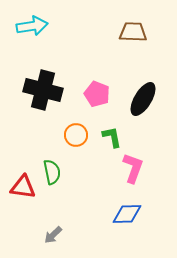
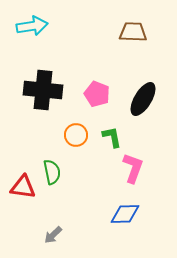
black cross: rotated 9 degrees counterclockwise
blue diamond: moved 2 px left
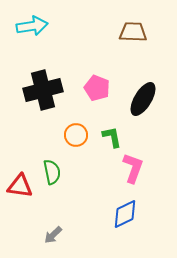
black cross: rotated 21 degrees counterclockwise
pink pentagon: moved 6 px up
red triangle: moved 3 px left, 1 px up
blue diamond: rotated 24 degrees counterclockwise
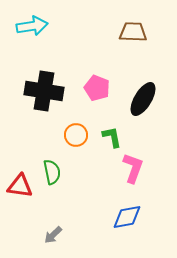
black cross: moved 1 px right, 1 px down; rotated 24 degrees clockwise
blue diamond: moved 2 px right, 3 px down; rotated 16 degrees clockwise
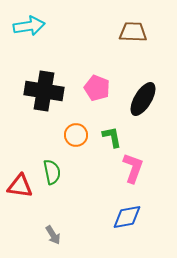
cyan arrow: moved 3 px left
gray arrow: rotated 78 degrees counterclockwise
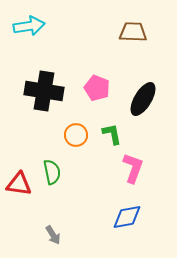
green L-shape: moved 3 px up
red triangle: moved 1 px left, 2 px up
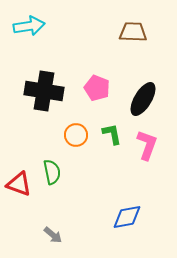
pink L-shape: moved 14 px right, 23 px up
red triangle: rotated 12 degrees clockwise
gray arrow: rotated 18 degrees counterclockwise
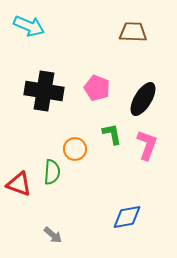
cyan arrow: rotated 32 degrees clockwise
orange circle: moved 1 px left, 14 px down
green semicircle: rotated 15 degrees clockwise
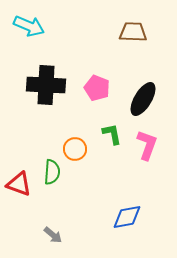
black cross: moved 2 px right, 6 px up; rotated 6 degrees counterclockwise
